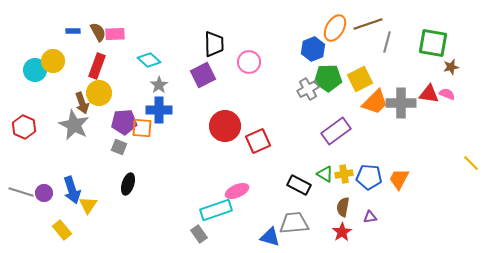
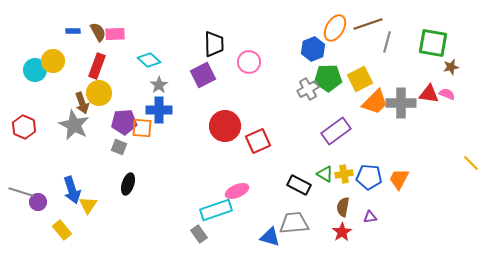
purple circle at (44, 193): moved 6 px left, 9 px down
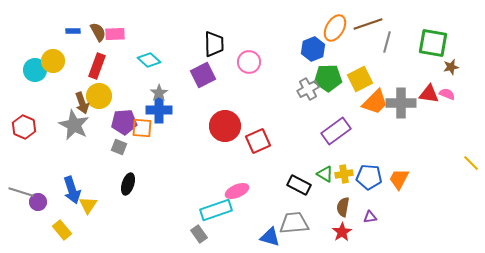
gray star at (159, 85): moved 8 px down
yellow circle at (99, 93): moved 3 px down
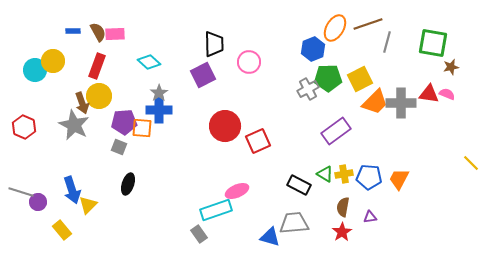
cyan diamond at (149, 60): moved 2 px down
yellow triangle at (88, 205): rotated 12 degrees clockwise
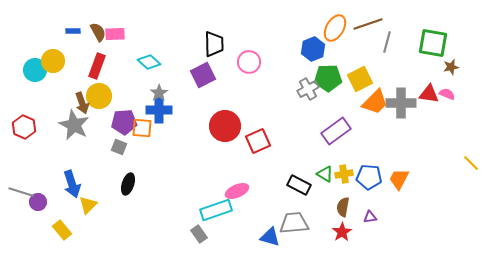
blue arrow at (72, 190): moved 6 px up
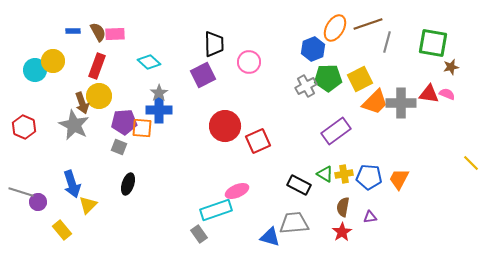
gray cross at (308, 89): moved 2 px left, 3 px up
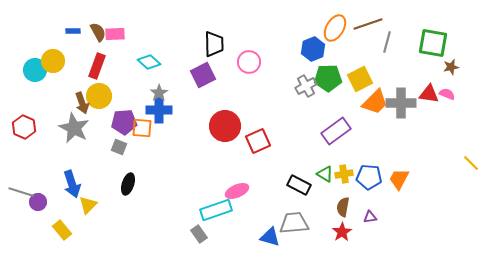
gray star at (74, 125): moved 3 px down
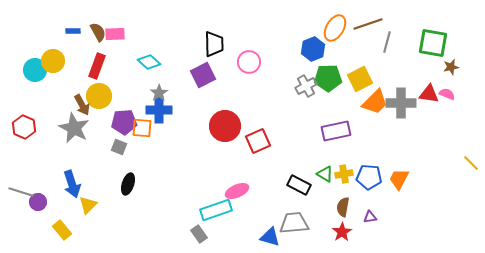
brown arrow at (82, 103): moved 2 px down; rotated 10 degrees counterclockwise
purple rectangle at (336, 131): rotated 24 degrees clockwise
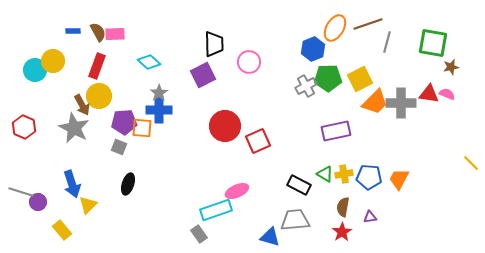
gray trapezoid at (294, 223): moved 1 px right, 3 px up
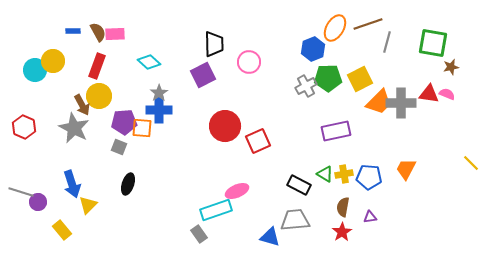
orange trapezoid at (375, 102): moved 4 px right
orange trapezoid at (399, 179): moved 7 px right, 10 px up
